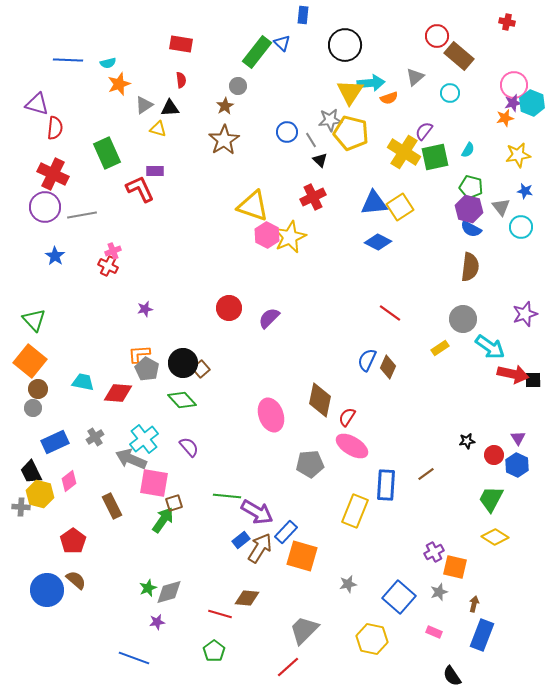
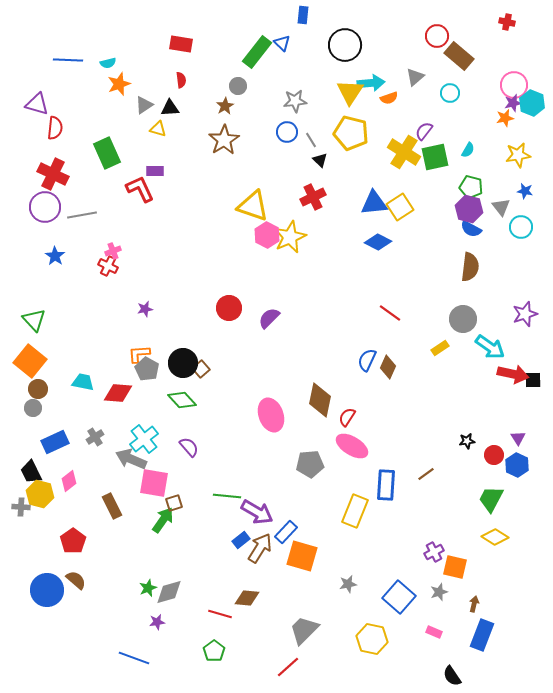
gray star at (330, 120): moved 35 px left, 19 px up
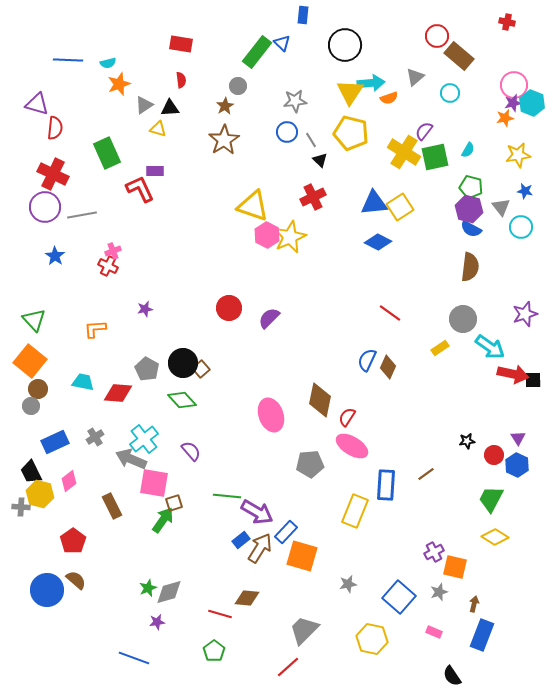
orange L-shape at (139, 354): moved 44 px left, 25 px up
gray circle at (33, 408): moved 2 px left, 2 px up
purple semicircle at (189, 447): moved 2 px right, 4 px down
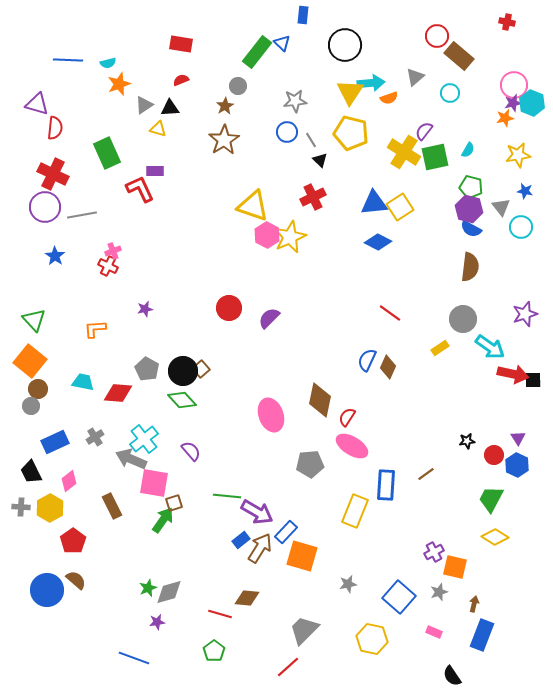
red semicircle at (181, 80): rotated 105 degrees counterclockwise
black circle at (183, 363): moved 8 px down
yellow hexagon at (40, 494): moved 10 px right, 14 px down; rotated 16 degrees clockwise
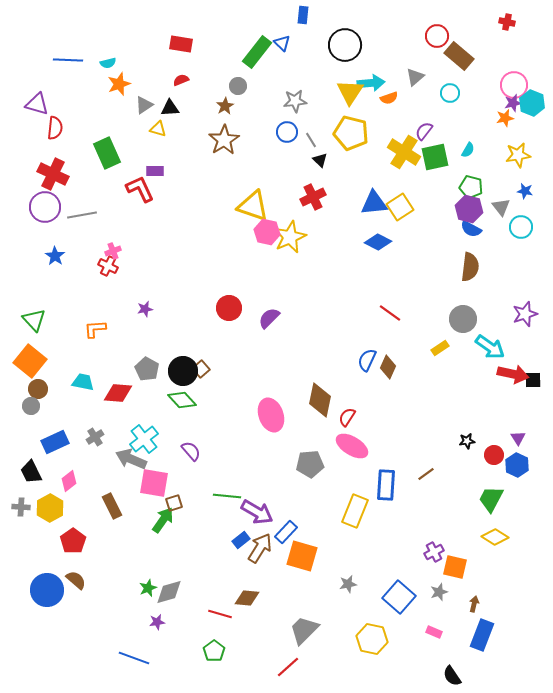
pink hexagon at (267, 235): moved 3 px up; rotated 15 degrees counterclockwise
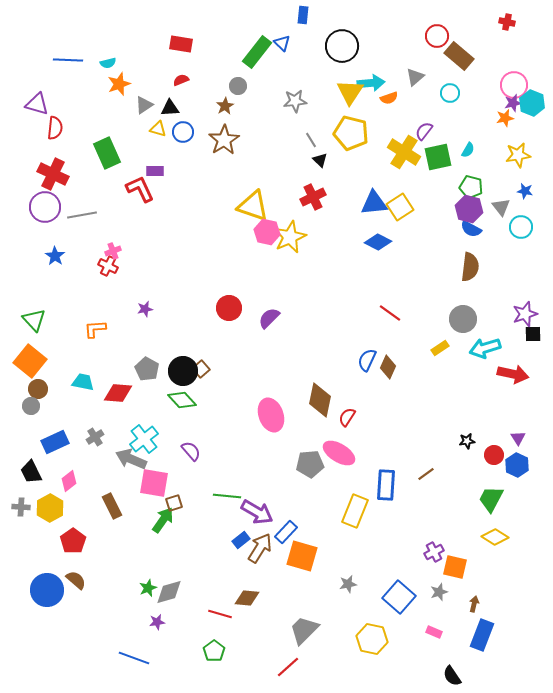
black circle at (345, 45): moved 3 px left, 1 px down
blue circle at (287, 132): moved 104 px left
green square at (435, 157): moved 3 px right
cyan arrow at (490, 347): moved 5 px left, 1 px down; rotated 128 degrees clockwise
black square at (533, 380): moved 46 px up
pink ellipse at (352, 446): moved 13 px left, 7 px down
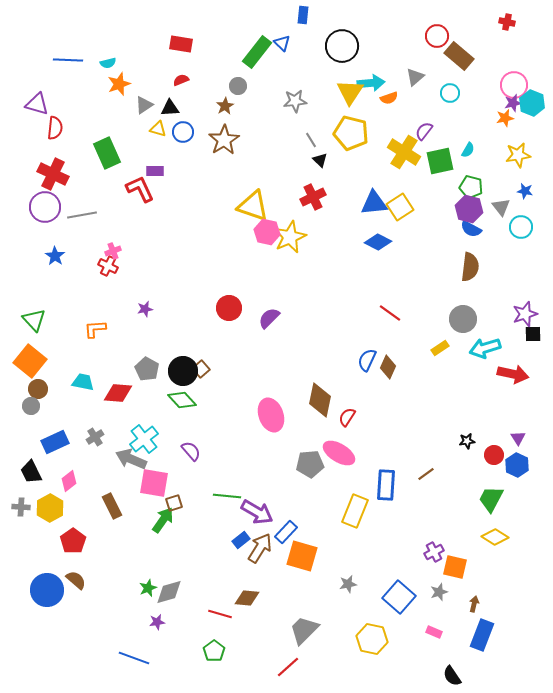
green square at (438, 157): moved 2 px right, 4 px down
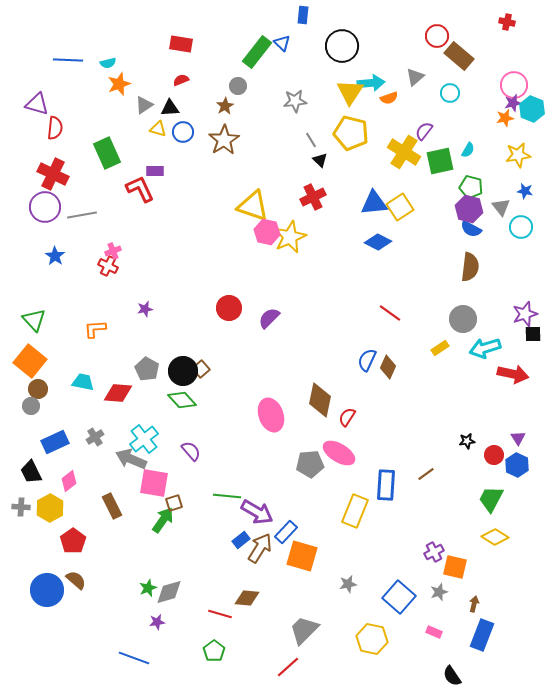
cyan hexagon at (532, 103): moved 6 px down
